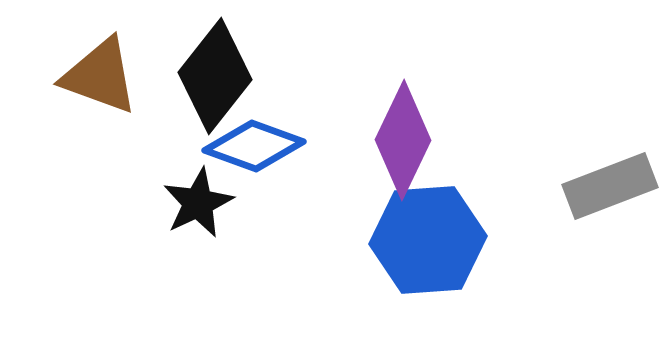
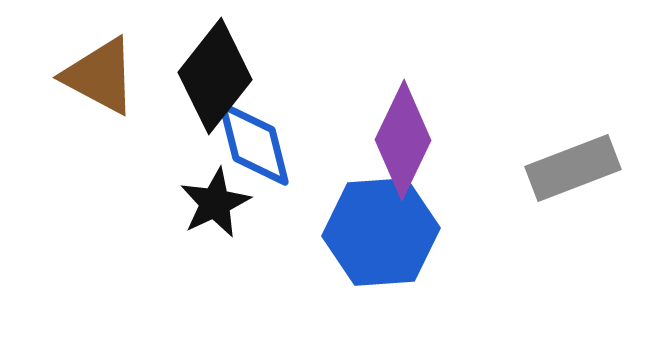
brown triangle: rotated 8 degrees clockwise
blue diamond: moved 2 px up; rotated 56 degrees clockwise
gray rectangle: moved 37 px left, 18 px up
black star: moved 17 px right
blue hexagon: moved 47 px left, 8 px up
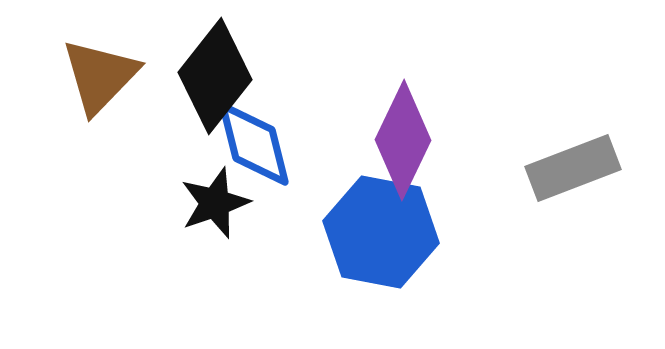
brown triangle: rotated 46 degrees clockwise
black star: rotated 6 degrees clockwise
blue hexagon: rotated 15 degrees clockwise
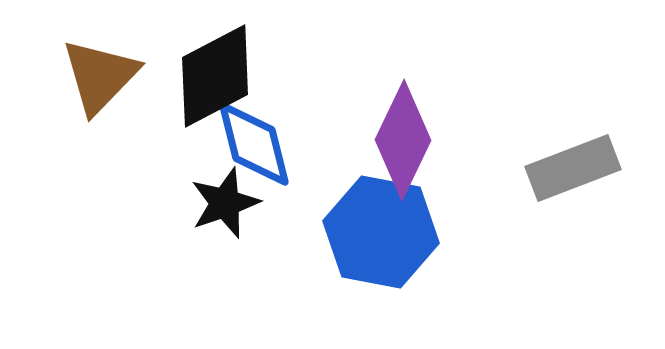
black diamond: rotated 24 degrees clockwise
black star: moved 10 px right
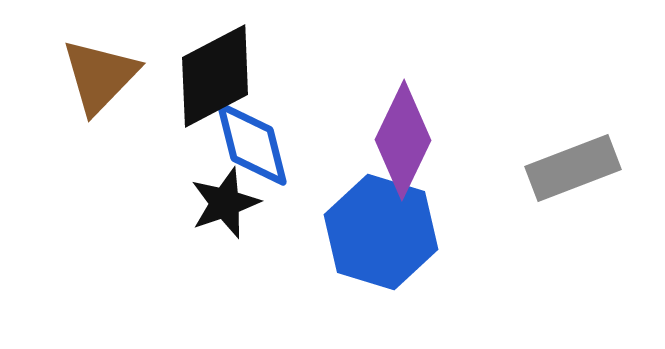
blue diamond: moved 2 px left
blue hexagon: rotated 6 degrees clockwise
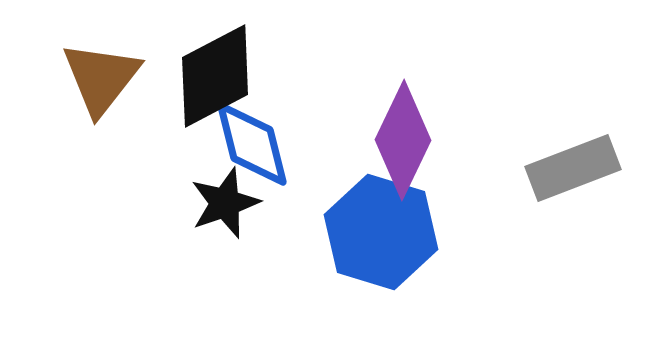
brown triangle: moved 1 px right, 2 px down; rotated 6 degrees counterclockwise
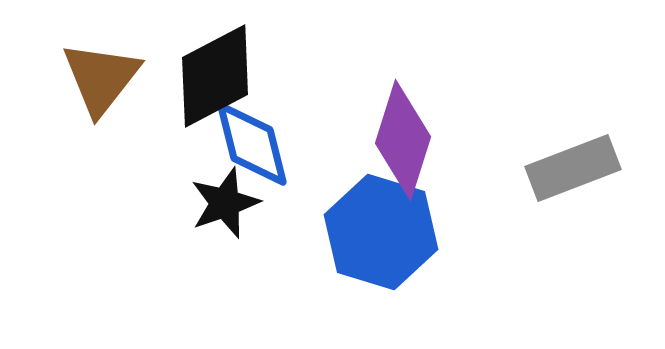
purple diamond: rotated 8 degrees counterclockwise
